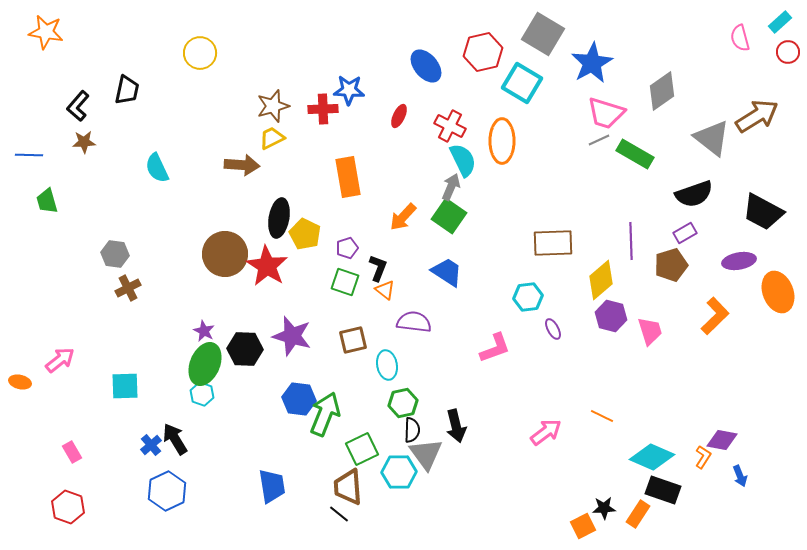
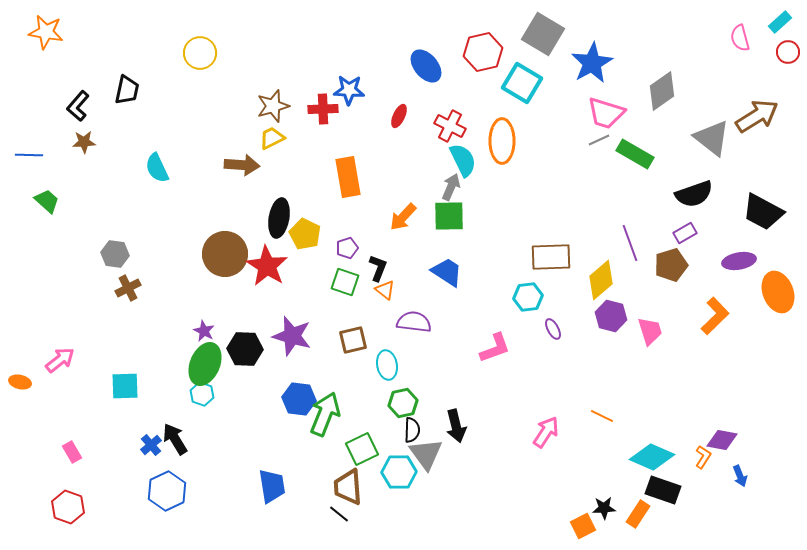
green trapezoid at (47, 201): rotated 148 degrees clockwise
green square at (449, 216): rotated 36 degrees counterclockwise
purple line at (631, 241): moved 1 px left, 2 px down; rotated 18 degrees counterclockwise
brown rectangle at (553, 243): moved 2 px left, 14 px down
pink arrow at (546, 432): rotated 20 degrees counterclockwise
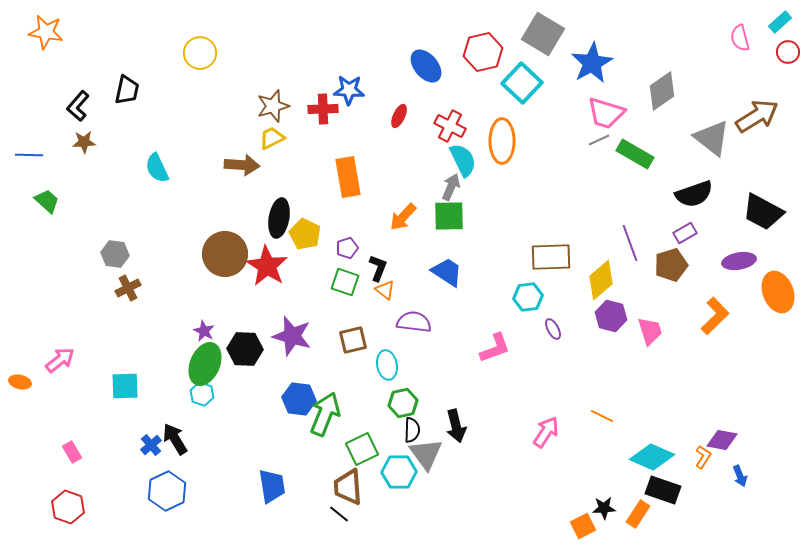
cyan square at (522, 83): rotated 12 degrees clockwise
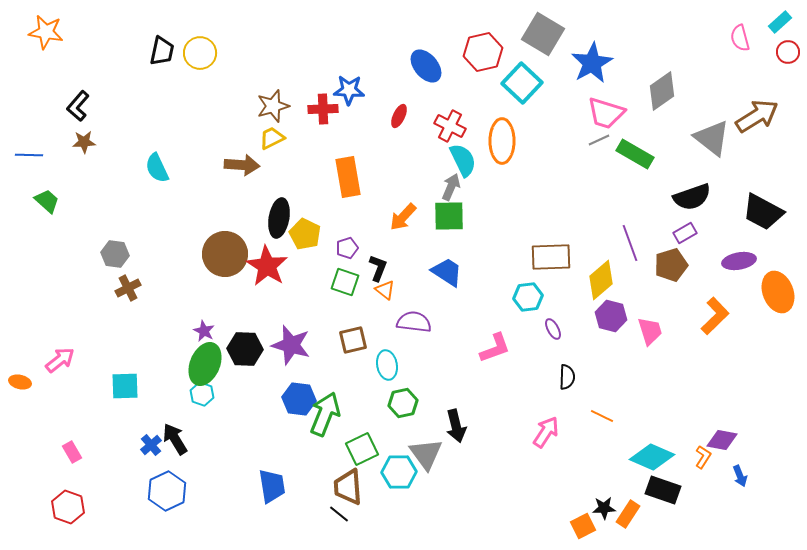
black trapezoid at (127, 90): moved 35 px right, 39 px up
black semicircle at (694, 194): moved 2 px left, 3 px down
purple star at (292, 336): moved 1 px left, 9 px down
black semicircle at (412, 430): moved 155 px right, 53 px up
orange rectangle at (638, 514): moved 10 px left
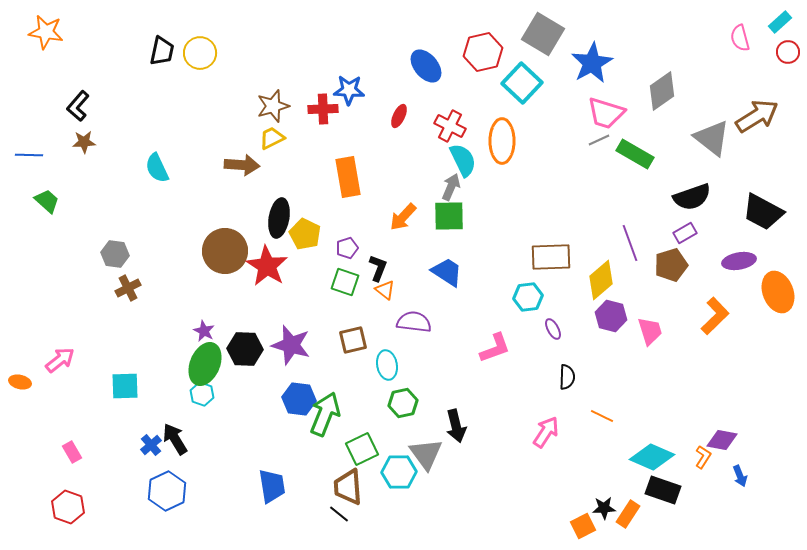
brown circle at (225, 254): moved 3 px up
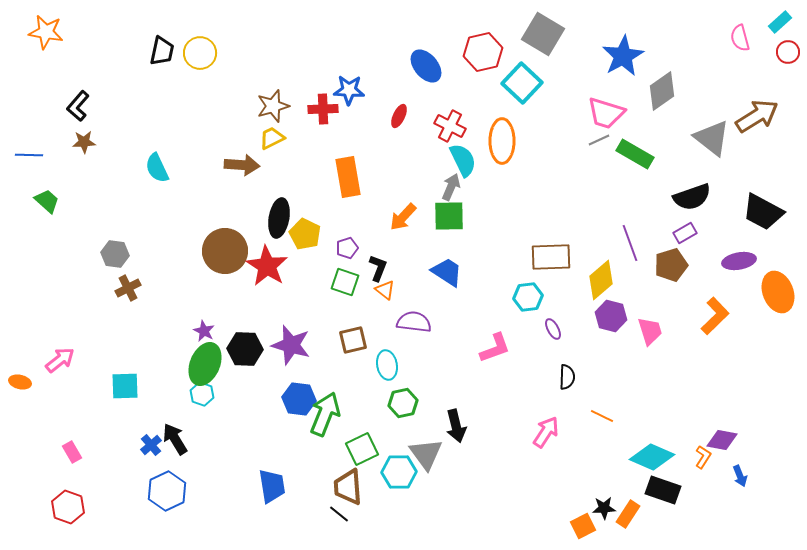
blue star at (592, 63): moved 31 px right, 7 px up
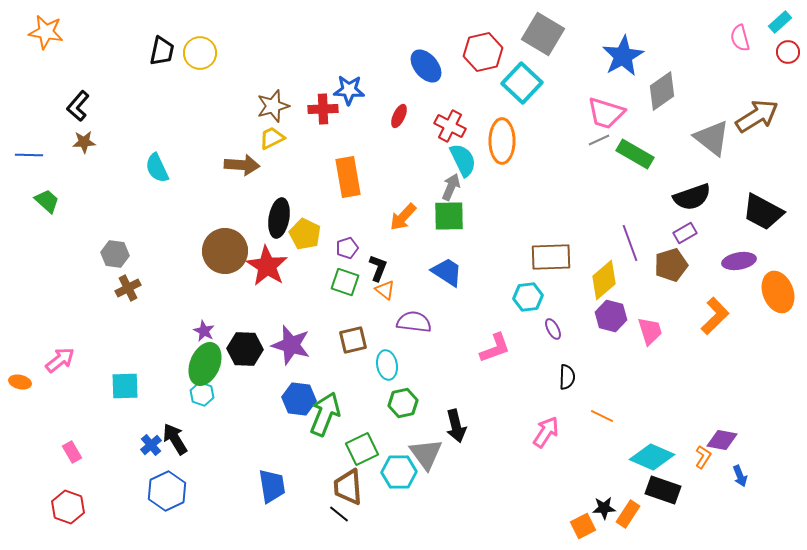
yellow diamond at (601, 280): moved 3 px right
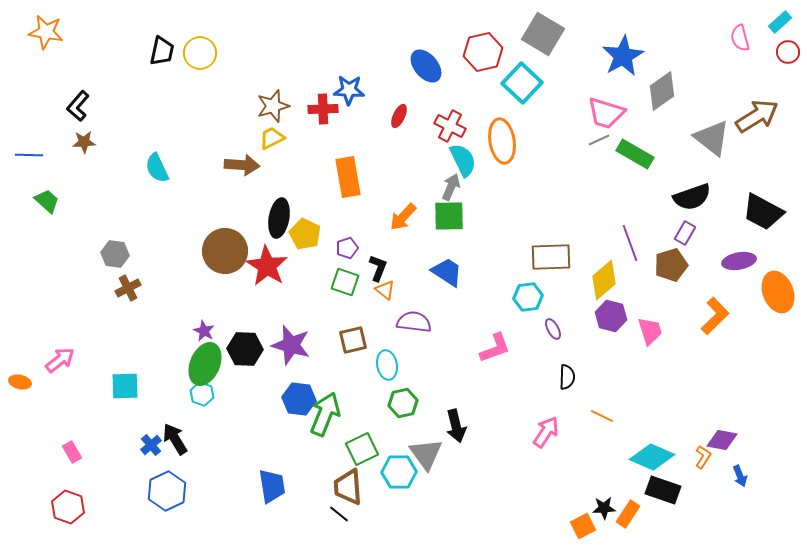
orange ellipse at (502, 141): rotated 9 degrees counterclockwise
purple rectangle at (685, 233): rotated 30 degrees counterclockwise
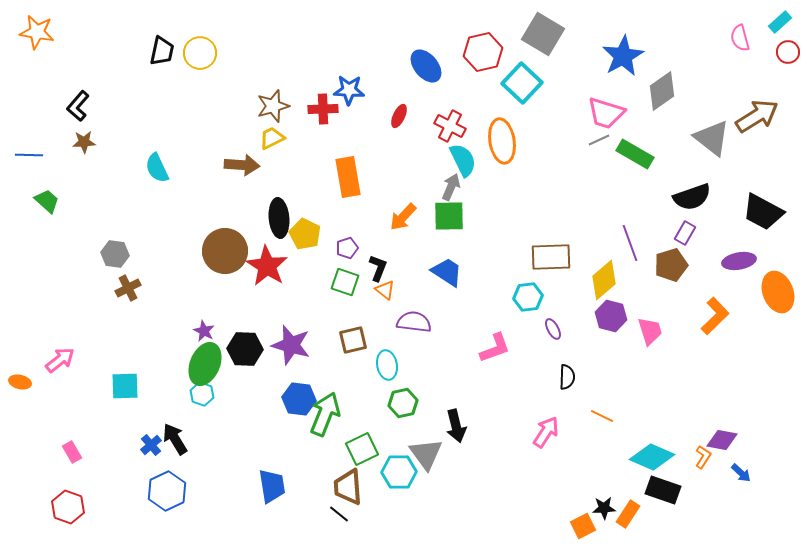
orange star at (46, 32): moved 9 px left
black ellipse at (279, 218): rotated 15 degrees counterclockwise
blue arrow at (740, 476): moved 1 px right, 3 px up; rotated 25 degrees counterclockwise
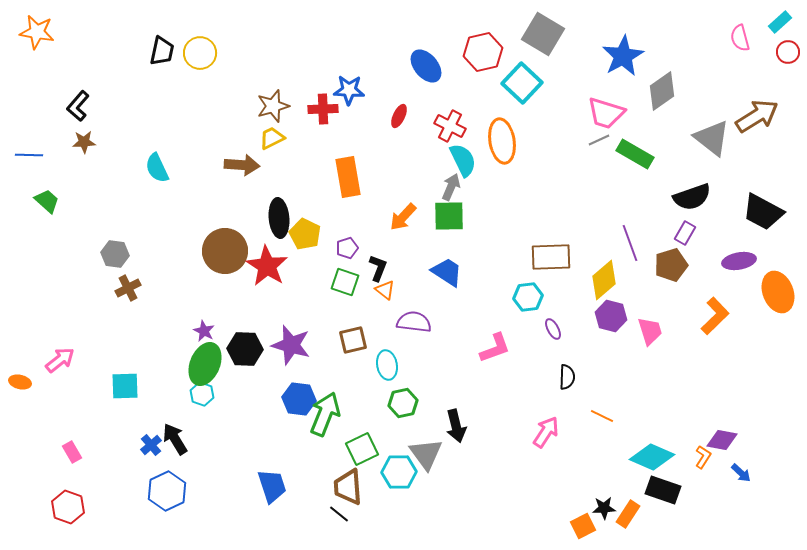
blue trapezoid at (272, 486): rotated 9 degrees counterclockwise
